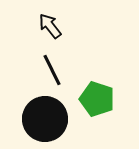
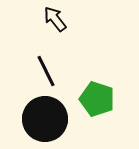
black arrow: moved 5 px right, 7 px up
black line: moved 6 px left, 1 px down
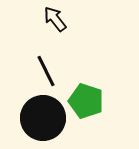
green pentagon: moved 11 px left, 2 px down
black circle: moved 2 px left, 1 px up
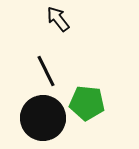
black arrow: moved 3 px right
green pentagon: moved 1 px right, 2 px down; rotated 12 degrees counterclockwise
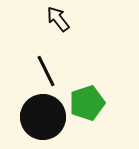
green pentagon: rotated 24 degrees counterclockwise
black circle: moved 1 px up
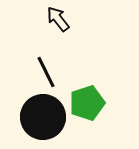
black line: moved 1 px down
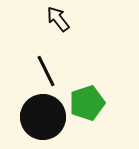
black line: moved 1 px up
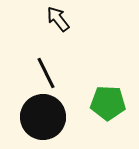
black line: moved 2 px down
green pentagon: moved 21 px right; rotated 20 degrees clockwise
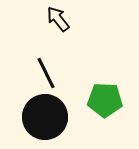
green pentagon: moved 3 px left, 3 px up
black circle: moved 2 px right
